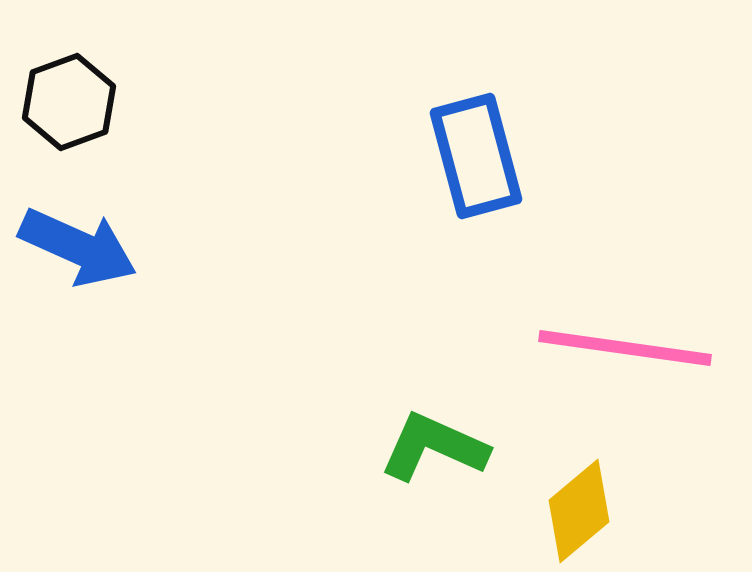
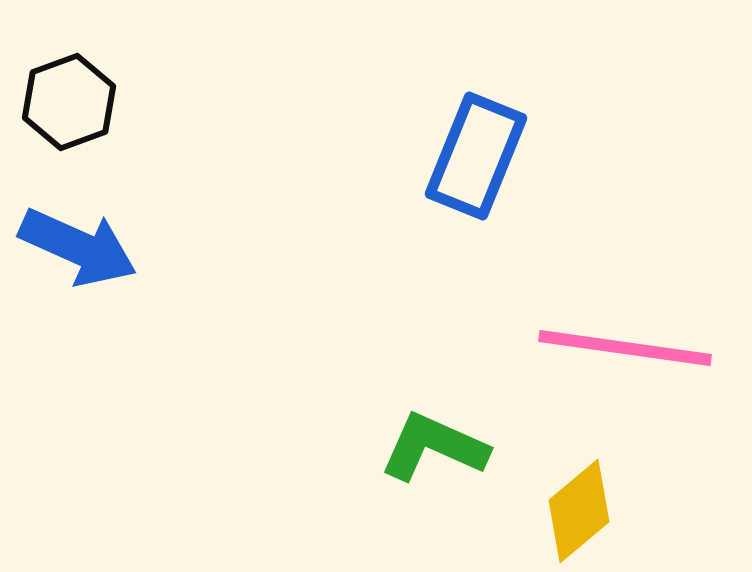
blue rectangle: rotated 37 degrees clockwise
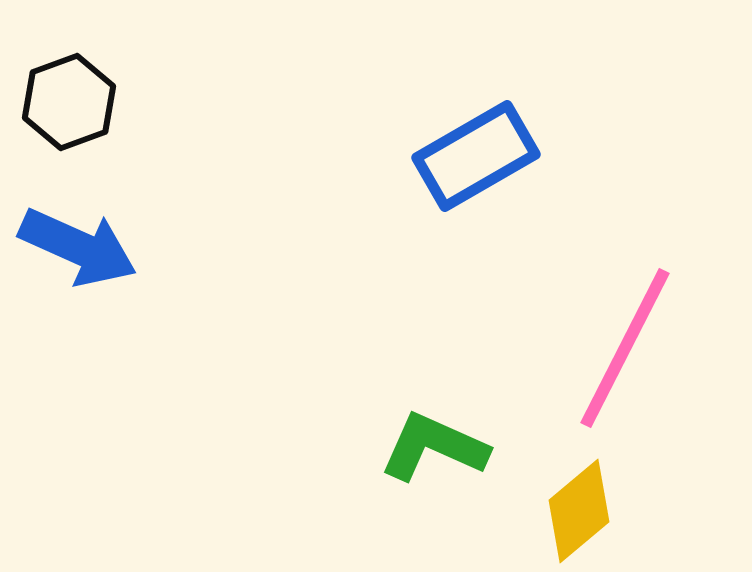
blue rectangle: rotated 38 degrees clockwise
pink line: rotated 71 degrees counterclockwise
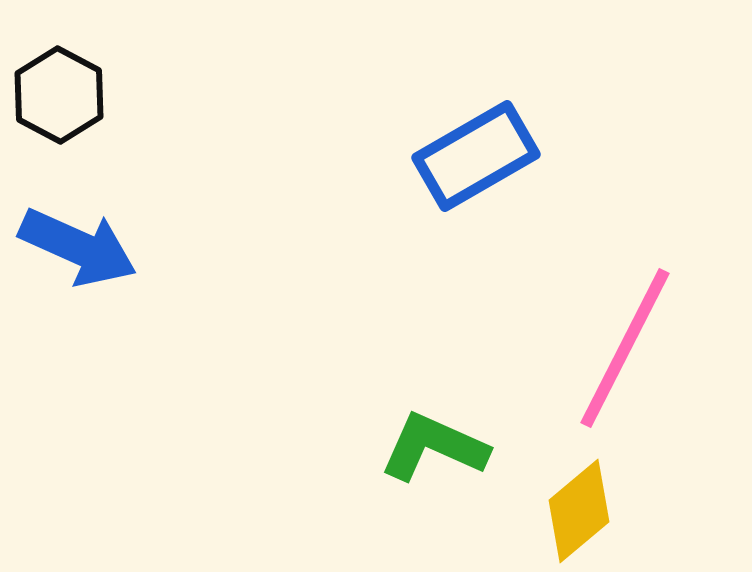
black hexagon: moved 10 px left, 7 px up; rotated 12 degrees counterclockwise
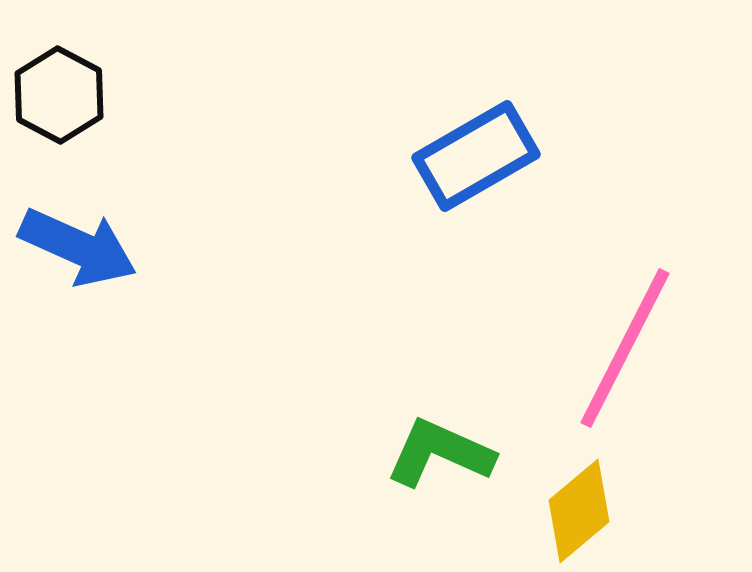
green L-shape: moved 6 px right, 6 px down
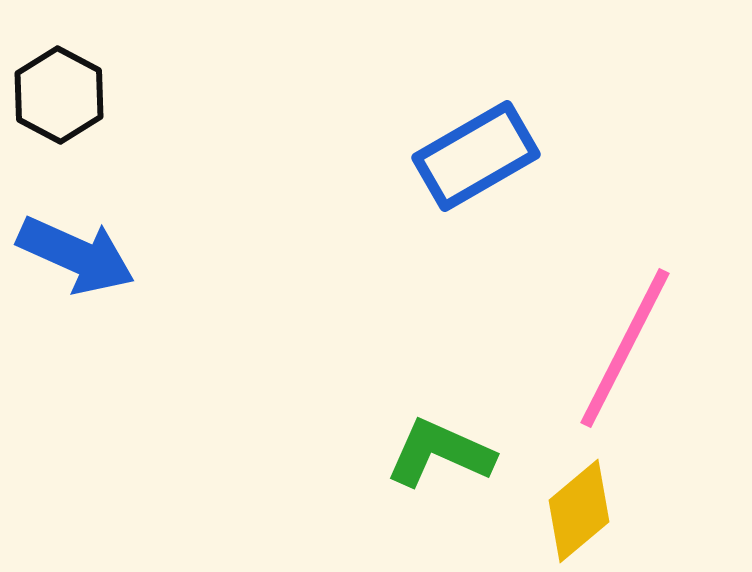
blue arrow: moved 2 px left, 8 px down
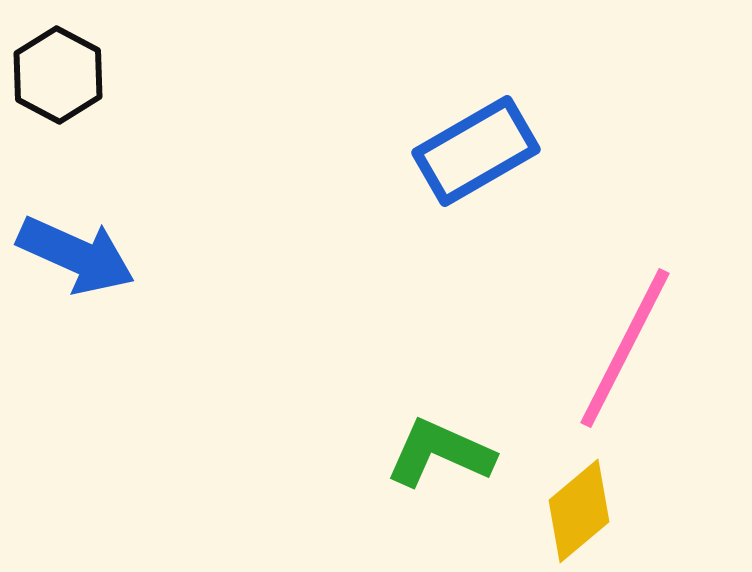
black hexagon: moved 1 px left, 20 px up
blue rectangle: moved 5 px up
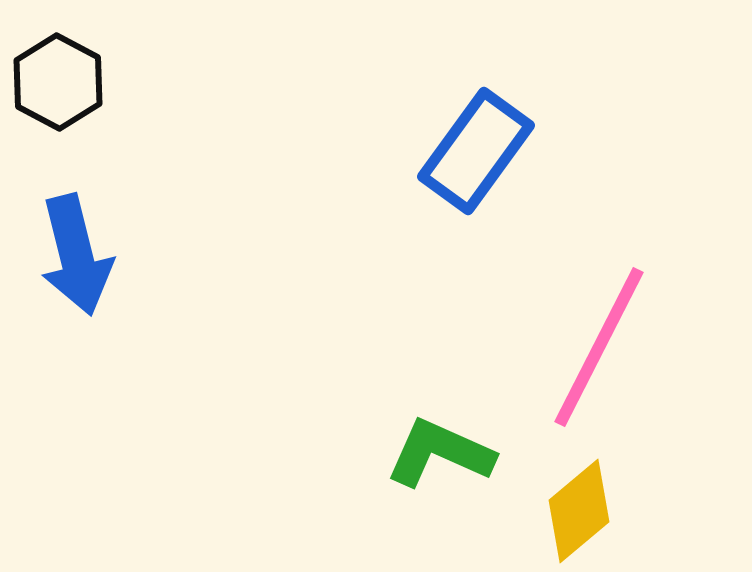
black hexagon: moved 7 px down
blue rectangle: rotated 24 degrees counterclockwise
blue arrow: rotated 52 degrees clockwise
pink line: moved 26 px left, 1 px up
